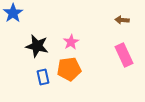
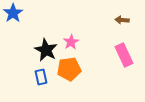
black star: moved 9 px right, 4 px down; rotated 15 degrees clockwise
blue rectangle: moved 2 px left
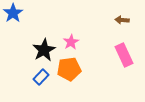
black star: moved 2 px left; rotated 15 degrees clockwise
blue rectangle: rotated 56 degrees clockwise
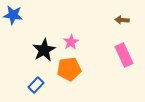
blue star: moved 2 px down; rotated 30 degrees counterclockwise
blue rectangle: moved 5 px left, 8 px down
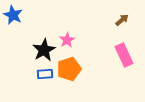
blue star: rotated 18 degrees clockwise
brown arrow: rotated 136 degrees clockwise
pink star: moved 4 px left, 2 px up
orange pentagon: rotated 10 degrees counterclockwise
blue rectangle: moved 9 px right, 11 px up; rotated 42 degrees clockwise
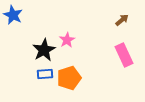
orange pentagon: moved 9 px down
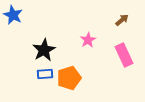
pink star: moved 21 px right
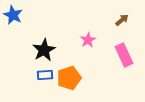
blue rectangle: moved 1 px down
